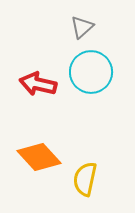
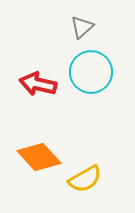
yellow semicircle: rotated 132 degrees counterclockwise
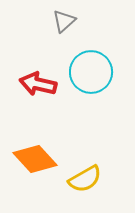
gray triangle: moved 18 px left, 6 px up
orange diamond: moved 4 px left, 2 px down
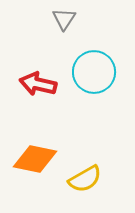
gray triangle: moved 2 px up; rotated 15 degrees counterclockwise
cyan circle: moved 3 px right
orange diamond: rotated 36 degrees counterclockwise
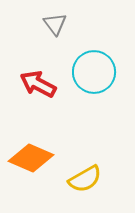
gray triangle: moved 9 px left, 5 px down; rotated 10 degrees counterclockwise
red arrow: rotated 15 degrees clockwise
orange diamond: moved 4 px left, 1 px up; rotated 12 degrees clockwise
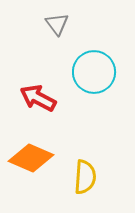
gray triangle: moved 2 px right
red arrow: moved 14 px down
yellow semicircle: moved 2 px up; rotated 56 degrees counterclockwise
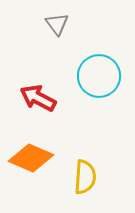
cyan circle: moved 5 px right, 4 px down
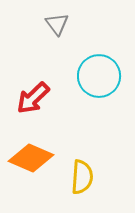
red arrow: moved 5 px left; rotated 72 degrees counterclockwise
yellow semicircle: moved 3 px left
